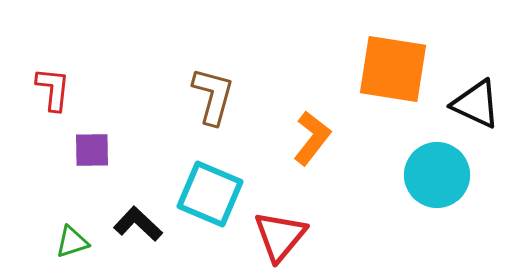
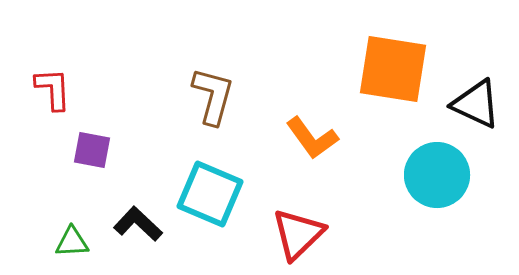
red L-shape: rotated 9 degrees counterclockwise
orange L-shape: rotated 106 degrees clockwise
purple square: rotated 12 degrees clockwise
red triangle: moved 18 px right, 2 px up; rotated 6 degrees clockwise
green triangle: rotated 15 degrees clockwise
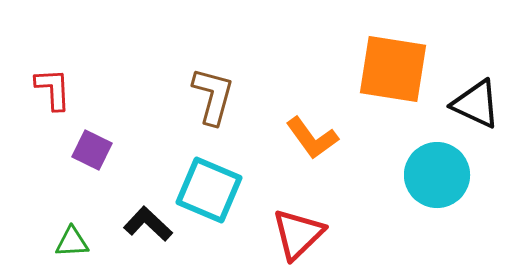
purple square: rotated 15 degrees clockwise
cyan square: moved 1 px left, 4 px up
black L-shape: moved 10 px right
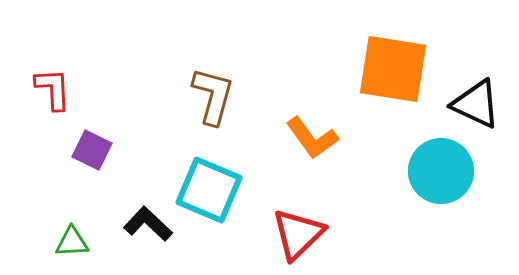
cyan circle: moved 4 px right, 4 px up
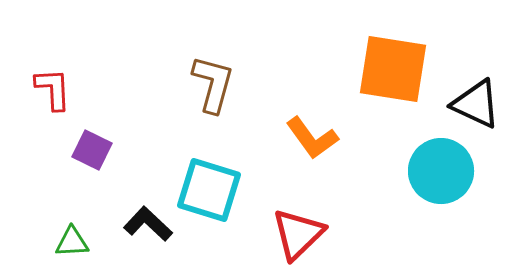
brown L-shape: moved 12 px up
cyan square: rotated 6 degrees counterclockwise
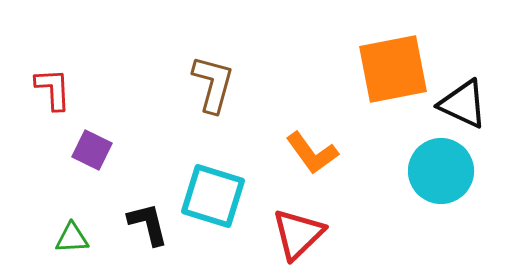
orange square: rotated 20 degrees counterclockwise
black triangle: moved 13 px left
orange L-shape: moved 15 px down
cyan square: moved 4 px right, 6 px down
black L-shape: rotated 33 degrees clockwise
green triangle: moved 4 px up
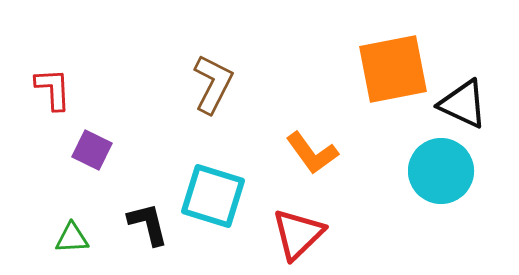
brown L-shape: rotated 12 degrees clockwise
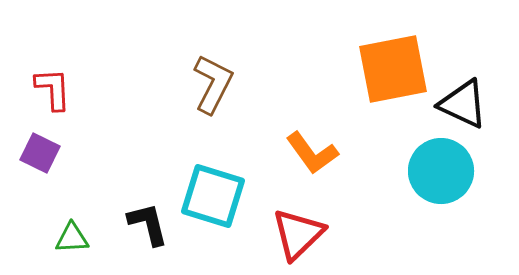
purple square: moved 52 px left, 3 px down
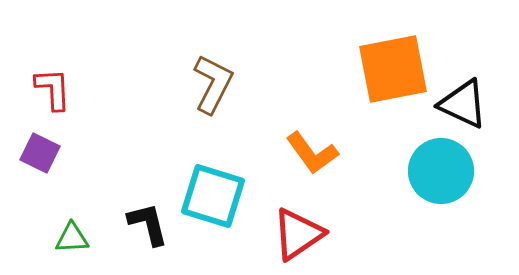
red triangle: rotated 10 degrees clockwise
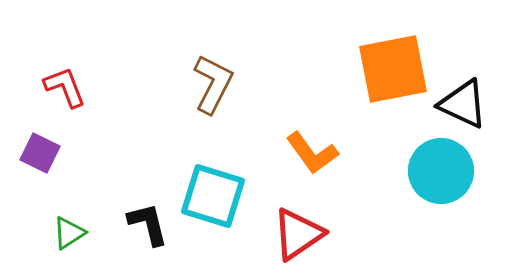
red L-shape: moved 12 px right, 2 px up; rotated 18 degrees counterclockwise
green triangle: moved 3 px left, 5 px up; rotated 30 degrees counterclockwise
